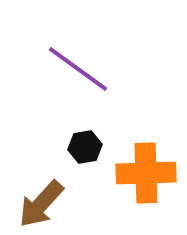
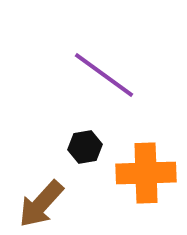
purple line: moved 26 px right, 6 px down
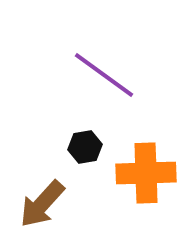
brown arrow: moved 1 px right
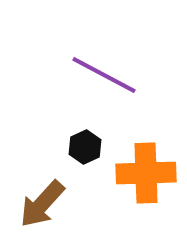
purple line: rotated 8 degrees counterclockwise
black hexagon: rotated 16 degrees counterclockwise
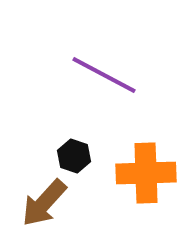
black hexagon: moved 11 px left, 9 px down; rotated 16 degrees counterclockwise
brown arrow: moved 2 px right, 1 px up
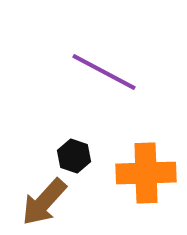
purple line: moved 3 px up
brown arrow: moved 1 px up
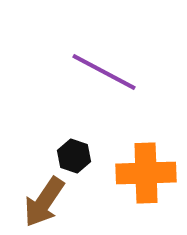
brown arrow: rotated 8 degrees counterclockwise
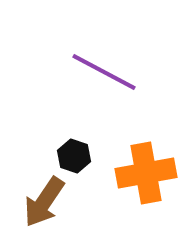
orange cross: rotated 8 degrees counterclockwise
